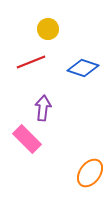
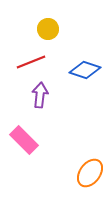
blue diamond: moved 2 px right, 2 px down
purple arrow: moved 3 px left, 13 px up
pink rectangle: moved 3 px left, 1 px down
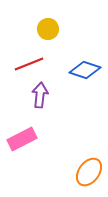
red line: moved 2 px left, 2 px down
pink rectangle: moved 2 px left, 1 px up; rotated 72 degrees counterclockwise
orange ellipse: moved 1 px left, 1 px up
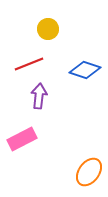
purple arrow: moved 1 px left, 1 px down
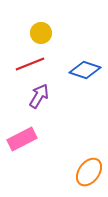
yellow circle: moved 7 px left, 4 px down
red line: moved 1 px right
purple arrow: rotated 25 degrees clockwise
